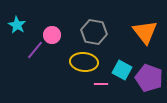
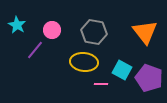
pink circle: moved 5 px up
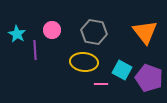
cyan star: moved 9 px down
purple line: rotated 42 degrees counterclockwise
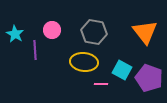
cyan star: moved 2 px left
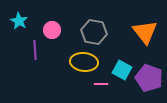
cyan star: moved 4 px right, 13 px up
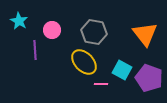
orange triangle: moved 2 px down
yellow ellipse: rotated 40 degrees clockwise
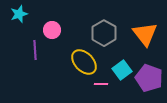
cyan star: moved 7 px up; rotated 24 degrees clockwise
gray hexagon: moved 10 px right, 1 px down; rotated 20 degrees clockwise
cyan square: rotated 24 degrees clockwise
